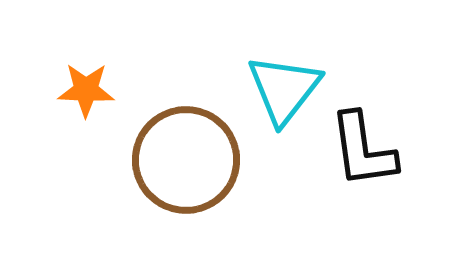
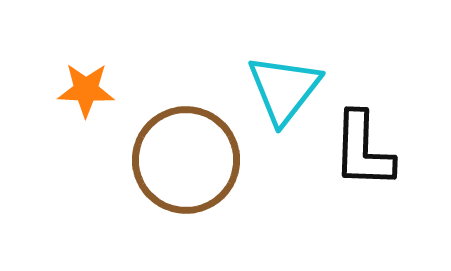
black L-shape: rotated 10 degrees clockwise
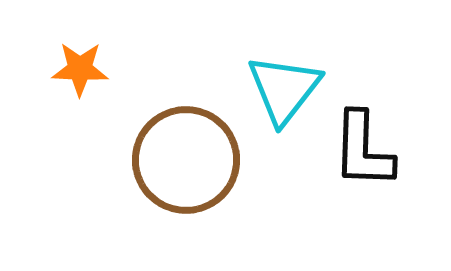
orange star: moved 6 px left, 21 px up
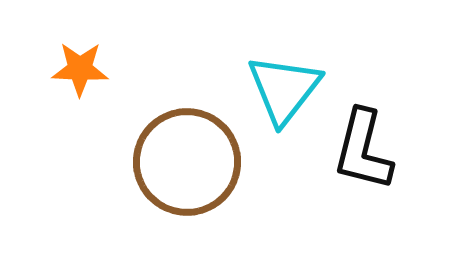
black L-shape: rotated 12 degrees clockwise
brown circle: moved 1 px right, 2 px down
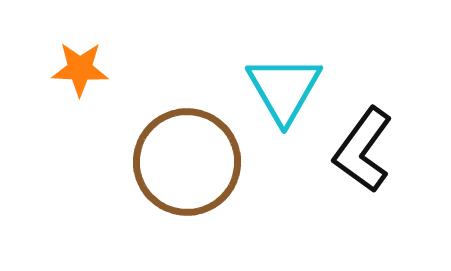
cyan triangle: rotated 8 degrees counterclockwise
black L-shape: rotated 22 degrees clockwise
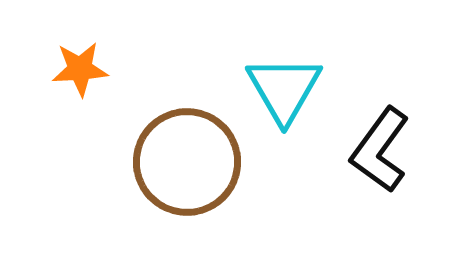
orange star: rotated 6 degrees counterclockwise
black L-shape: moved 17 px right
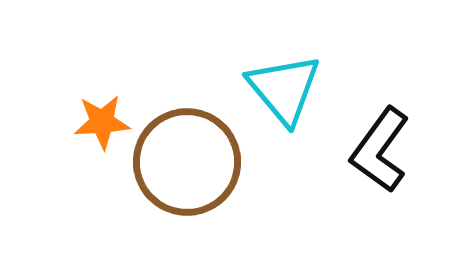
orange star: moved 22 px right, 53 px down
cyan triangle: rotated 10 degrees counterclockwise
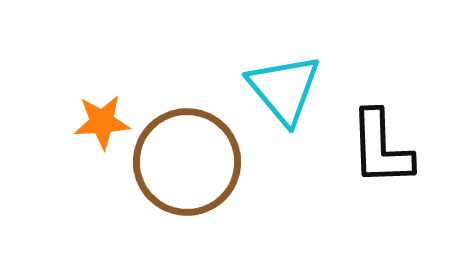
black L-shape: moved 1 px right, 2 px up; rotated 38 degrees counterclockwise
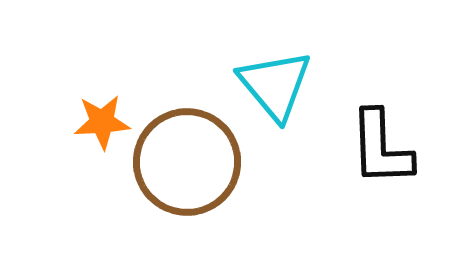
cyan triangle: moved 9 px left, 4 px up
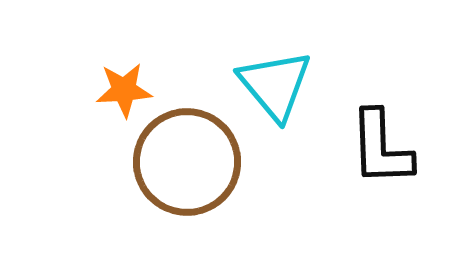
orange star: moved 22 px right, 32 px up
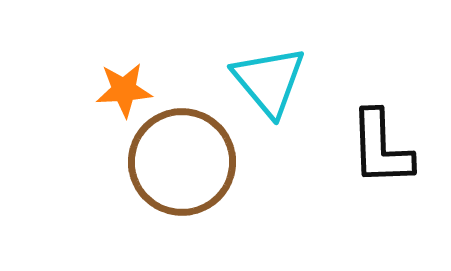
cyan triangle: moved 6 px left, 4 px up
brown circle: moved 5 px left
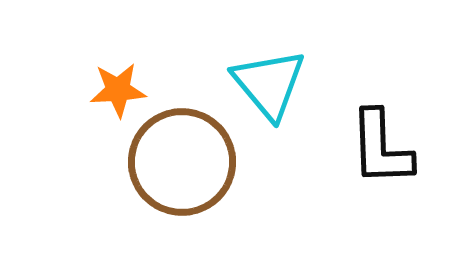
cyan triangle: moved 3 px down
orange star: moved 6 px left
